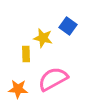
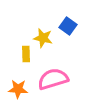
pink semicircle: rotated 12 degrees clockwise
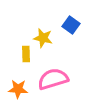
blue square: moved 3 px right, 1 px up
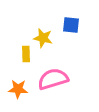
blue square: rotated 30 degrees counterclockwise
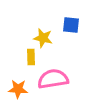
yellow rectangle: moved 5 px right, 3 px down
pink semicircle: rotated 8 degrees clockwise
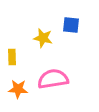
yellow rectangle: moved 19 px left
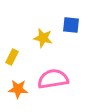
yellow rectangle: rotated 28 degrees clockwise
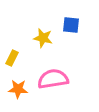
yellow rectangle: moved 1 px down
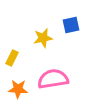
blue square: rotated 18 degrees counterclockwise
yellow star: rotated 24 degrees counterclockwise
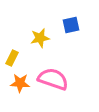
yellow star: moved 3 px left
pink semicircle: rotated 28 degrees clockwise
orange star: moved 2 px right, 6 px up
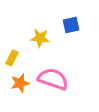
yellow star: rotated 18 degrees clockwise
orange star: rotated 18 degrees counterclockwise
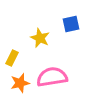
blue square: moved 1 px up
yellow star: rotated 18 degrees clockwise
pink semicircle: moved 1 px left, 2 px up; rotated 28 degrees counterclockwise
